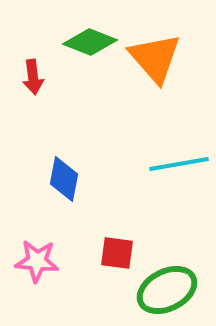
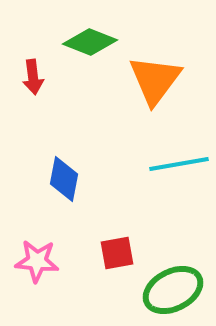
orange triangle: moved 22 px down; rotated 18 degrees clockwise
red square: rotated 18 degrees counterclockwise
green ellipse: moved 6 px right
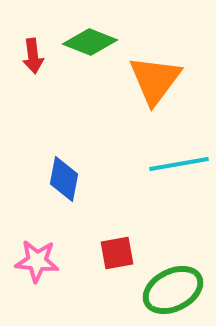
red arrow: moved 21 px up
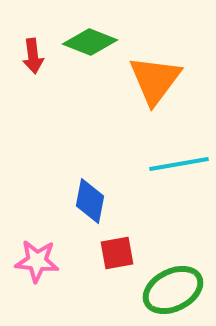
blue diamond: moved 26 px right, 22 px down
